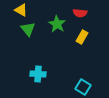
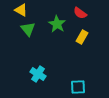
red semicircle: rotated 32 degrees clockwise
cyan cross: rotated 28 degrees clockwise
cyan square: moved 5 px left; rotated 35 degrees counterclockwise
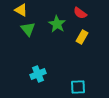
cyan cross: rotated 35 degrees clockwise
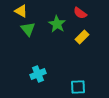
yellow triangle: moved 1 px down
yellow rectangle: rotated 16 degrees clockwise
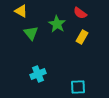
green triangle: moved 3 px right, 4 px down
yellow rectangle: rotated 16 degrees counterclockwise
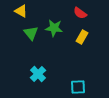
green star: moved 3 px left, 4 px down; rotated 24 degrees counterclockwise
cyan cross: rotated 21 degrees counterclockwise
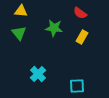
yellow triangle: rotated 24 degrees counterclockwise
green triangle: moved 12 px left
cyan square: moved 1 px left, 1 px up
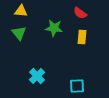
yellow rectangle: rotated 24 degrees counterclockwise
cyan cross: moved 1 px left, 2 px down
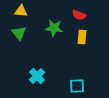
red semicircle: moved 1 px left, 2 px down; rotated 16 degrees counterclockwise
